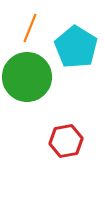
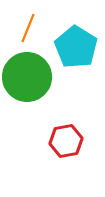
orange line: moved 2 px left
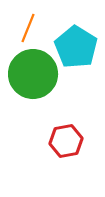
green circle: moved 6 px right, 3 px up
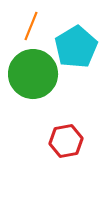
orange line: moved 3 px right, 2 px up
cyan pentagon: rotated 9 degrees clockwise
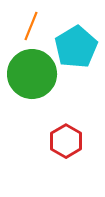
green circle: moved 1 px left
red hexagon: rotated 20 degrees counterclockwise
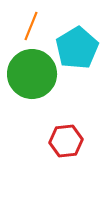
cyan pentagon: moved 1 px right, 1 px down
red hexagon: rotated 24 degrees clockwise
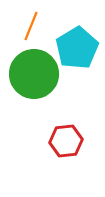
green circle: moved 2 px right
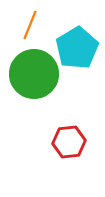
orange line: moved 1 px left, 1 px up
red hexagon: moved 3 px right, 1 px down
